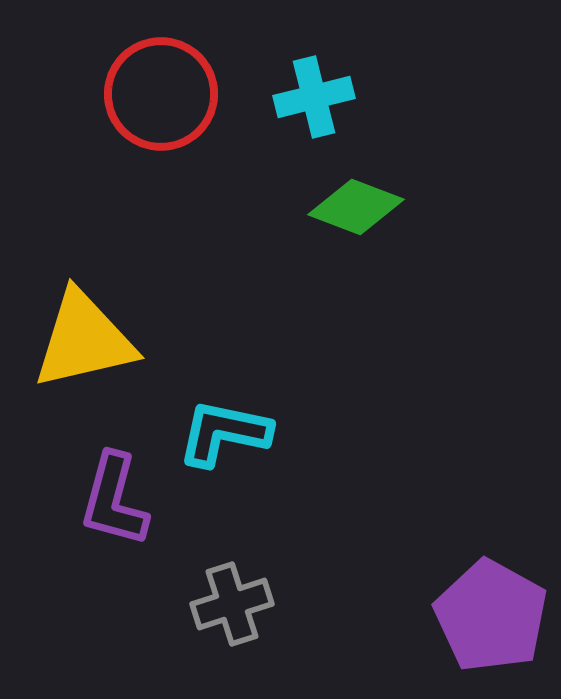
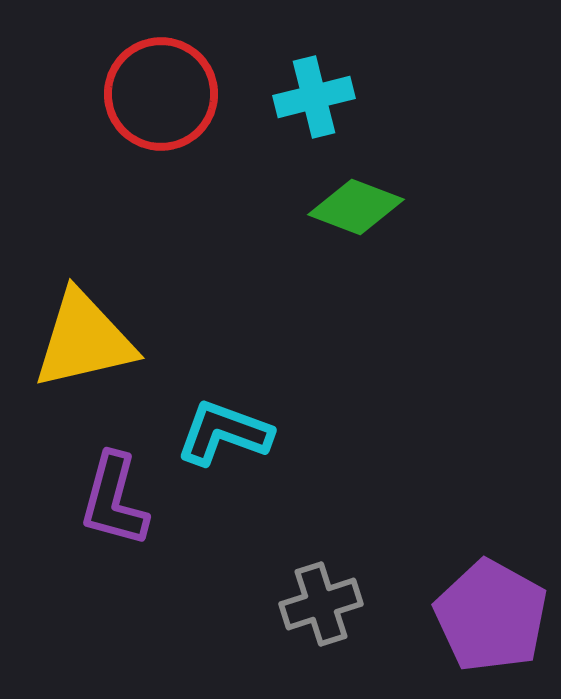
cyan L-shape: rotated 8 degrees clockwise
gray cross: moved 89 px right
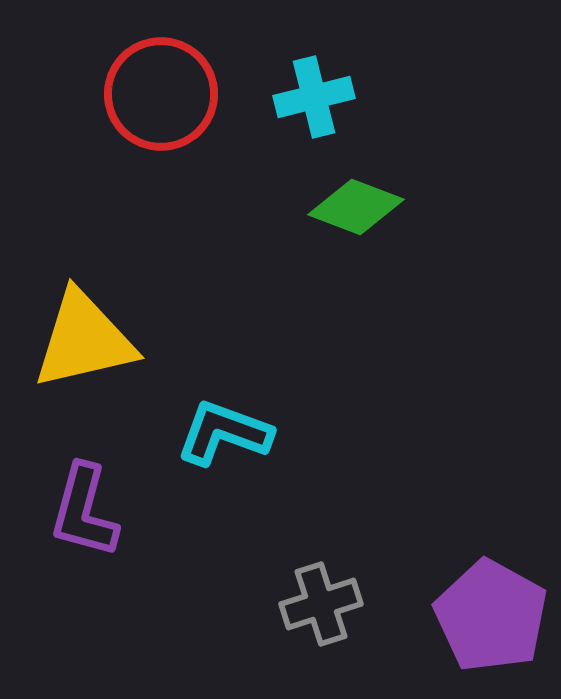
purple L-shape: moved 30 px left, 11 px down
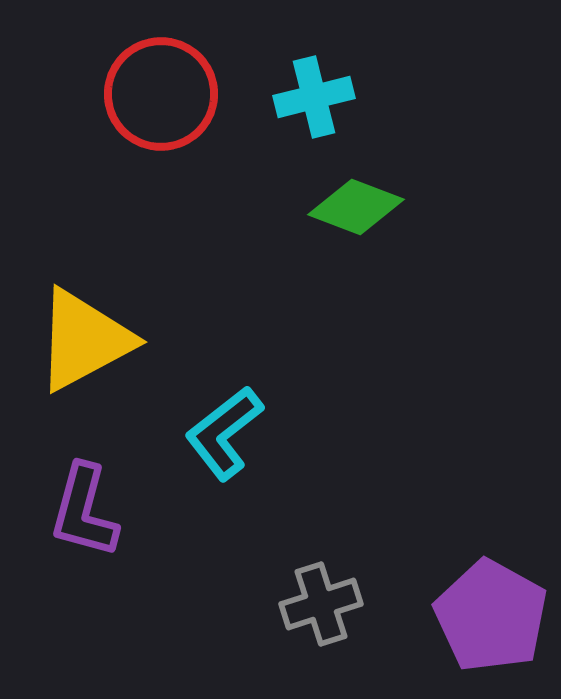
yellow triangle: rotated 15 degrees counterclockwise
cyan L-shape: rotated 58 degrees counterclockwise
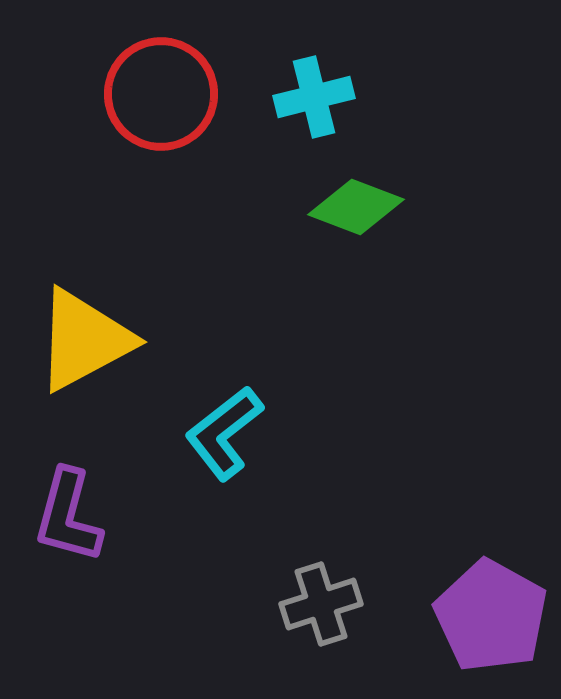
purple L-shape: moved 16 px left, 5 px down
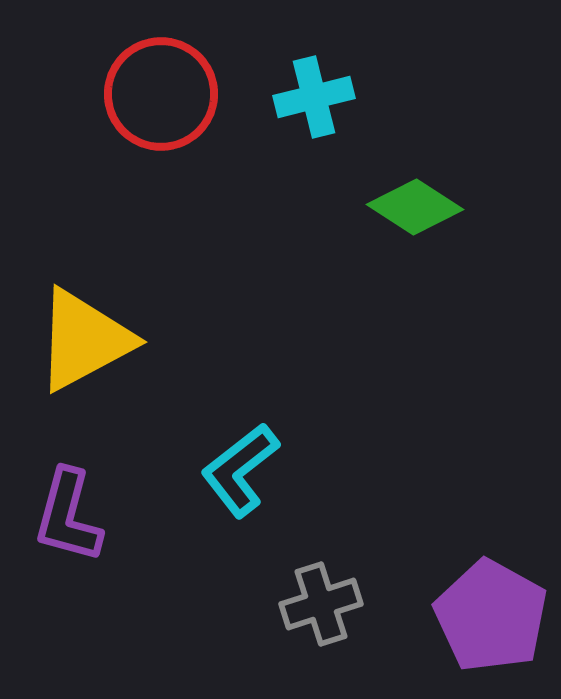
green diamond: moved 59 px right; rotated 12 degrees clockwise
cyan L-shape: moved 16 px right, 37 px down
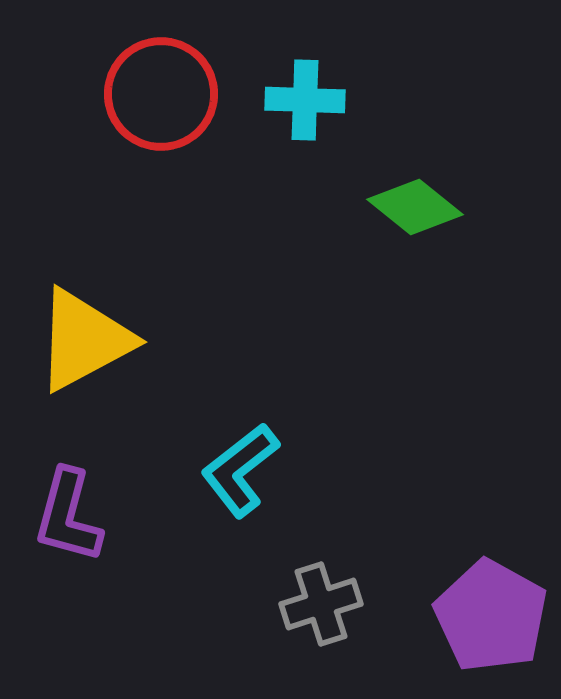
cyan cross: moved 9 px left, 3 px down; rotated 16 degrees clockwise
green diamond: rotated 6 degrees clockwise
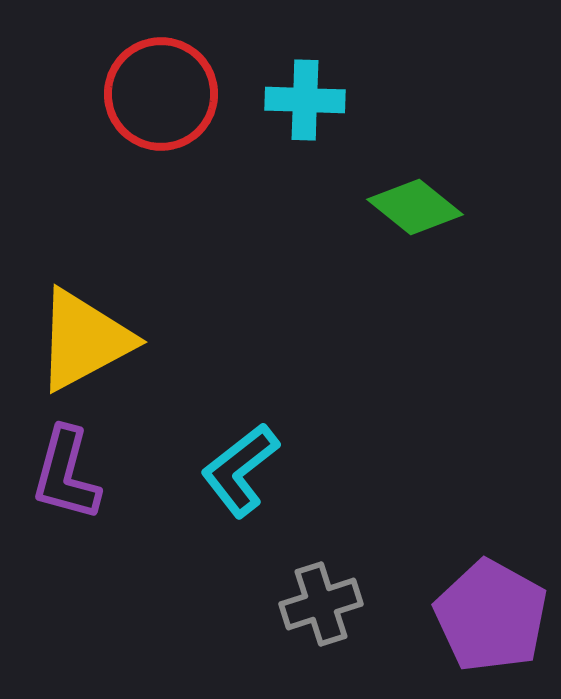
purple L-shape: moved 2 px left, 42 px up
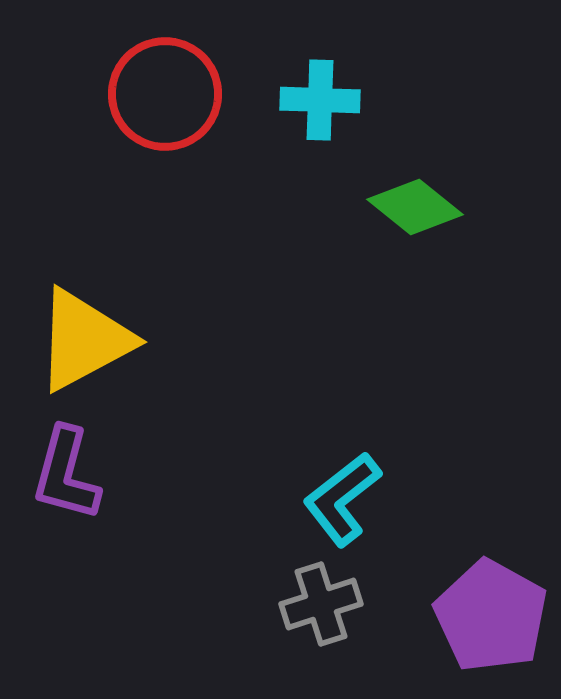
red circle: moved 4 px right
cyan cross: moved 15 px right
cyan L-shape: moved 102 px right, 29 px down
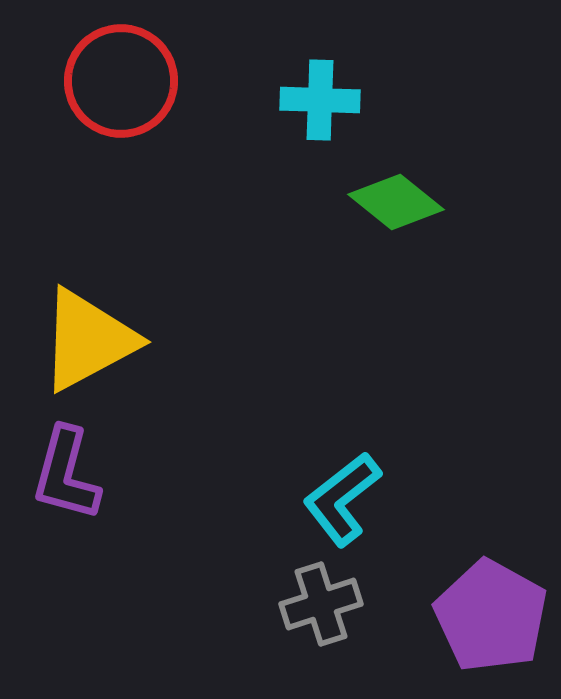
red circle: moved 44 px left, 13 px up
green diamond: moved 19 px left, 5 px up
yellow triangle: moved 4 px right
